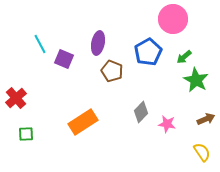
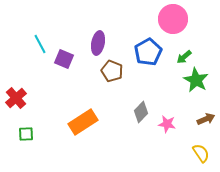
yellow semicircle: moved 1 px left, 1 px down
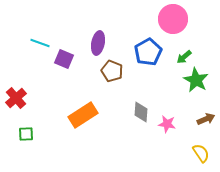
cyan line: moved 1 px up; rotated 42 degrees counterclockwise
gray diamond: rotated 40 degrees counterclockwise
orange rectangle: moved 7 px up
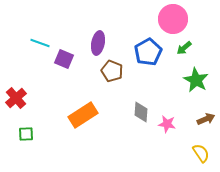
green arrow: moved 9 px up
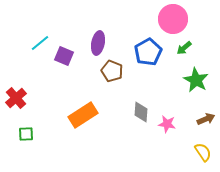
cyan line: rotated 60 degrees counterclockwise
purple square: moved 3 px up
yellow semicircle: moved 2 px right, 1 px up
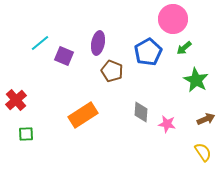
red cross: moved 2 px down
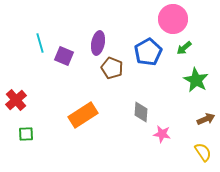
cyan line: rotated 66 degrees counterclockwise
brown pentagon: moved 3 px up
pink star: moved 5 px left, 10 px down
